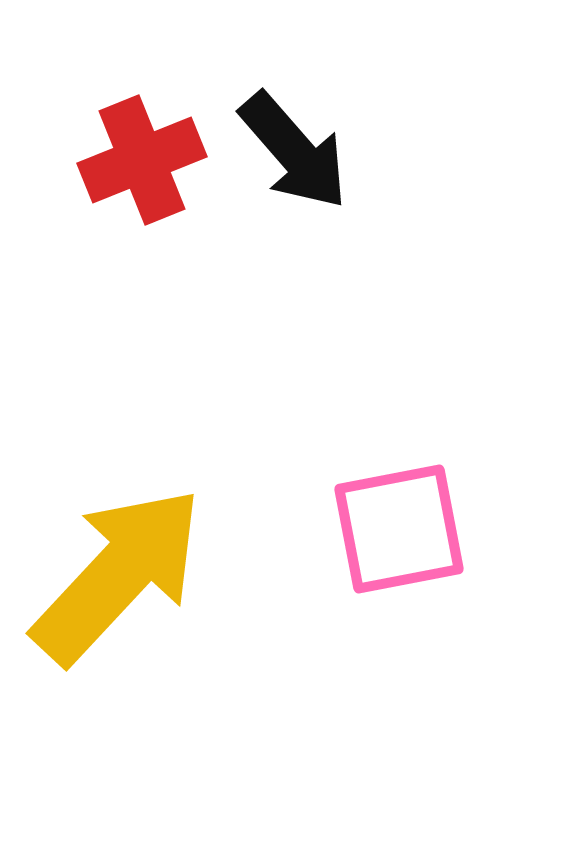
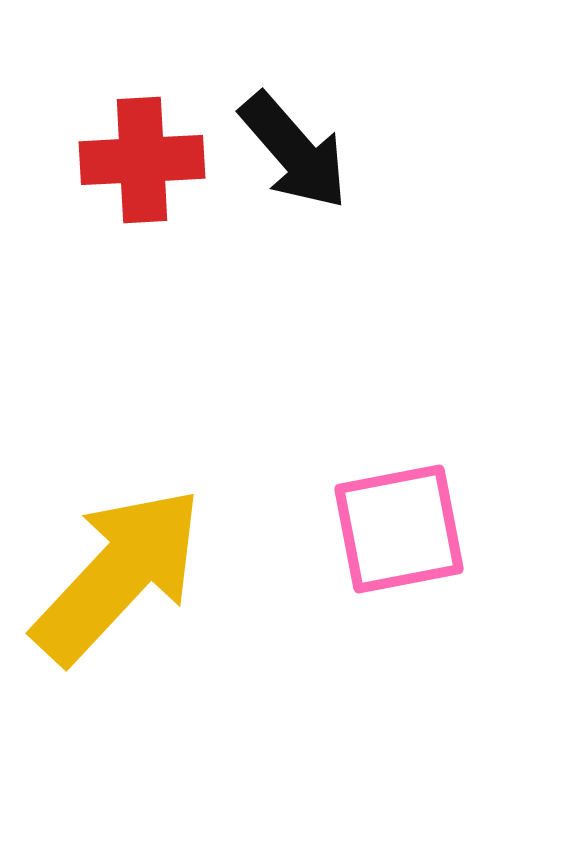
red cross: rotated 19 degrees clockwise
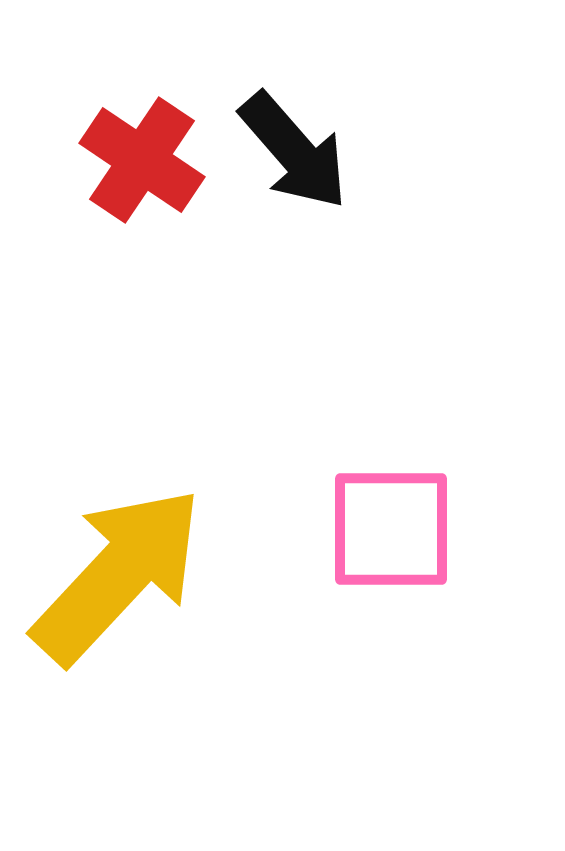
red cross: rotated 37 degrees clockwise
pink square: moved 8 px left; rotated 11 degrees clockwise
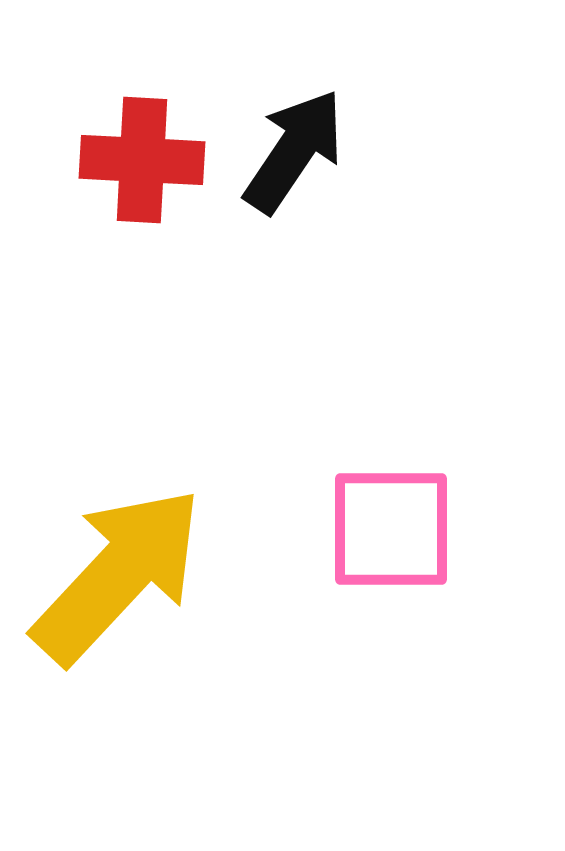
black arrow: rotated 105 degrees counterclockwise
red cross: rotated 31 degrees counterclockwise
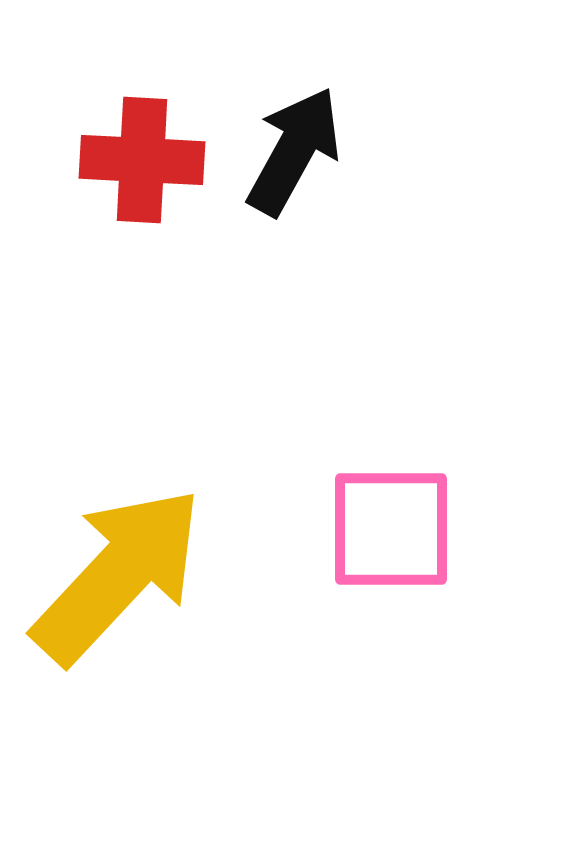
black arrow: rotated 5 degrees counterclockwise
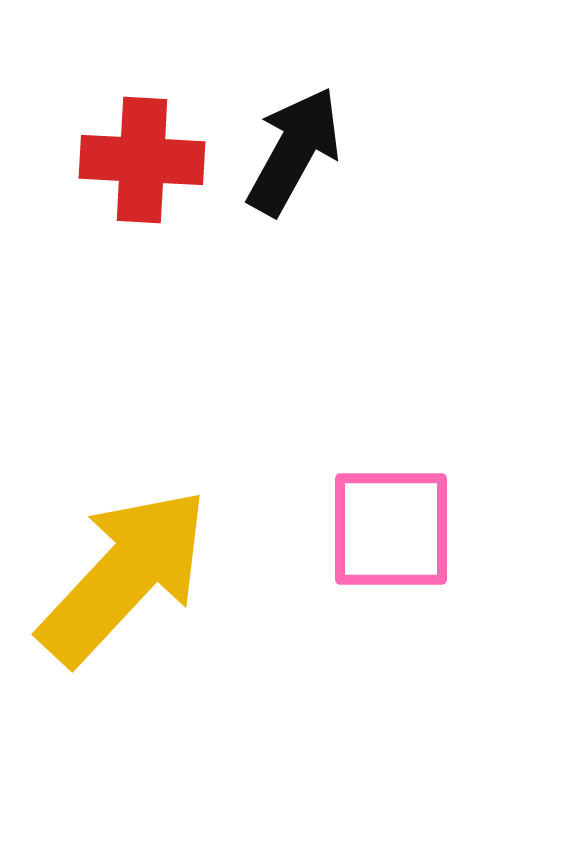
yellow arrow: moved 6 px right, 1 px down
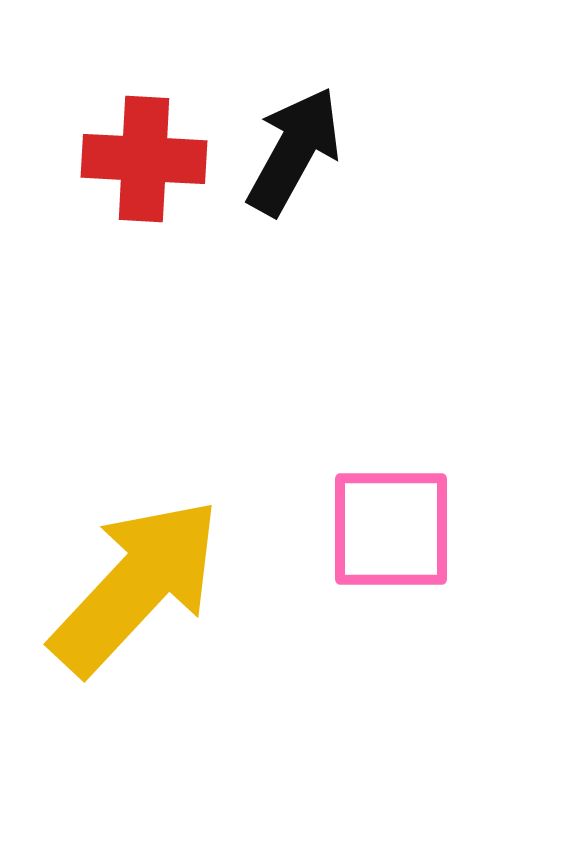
red cross: moved 2 px right, 1 px up
yellow arrow: moved 12 px right, 10 px down
